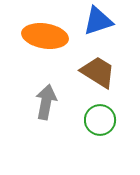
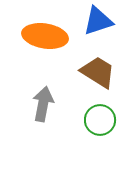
gray arrow: moved 3 px left, 2 px down
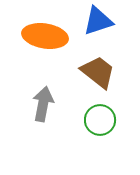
brown trapezoid: rotated 6 degrees clockwise
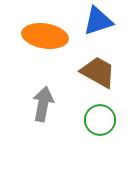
brown trapezoid: rotated 9 degrees counterclockwise
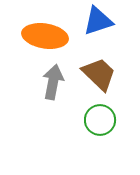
brown trapezoid: moved 1 px right, 2 px down; rotated 15 degrees clockwise
gray arrow: moved 10 px right, 22 px up
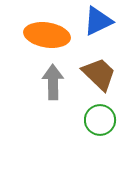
blue triangle: rotated 8 degrees counterclockwise
orange ellipse: moved 2 px right, 1 px up
gray arrow: rotated 12 degrees counterclockwise
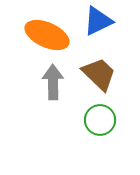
orange ellipse: rotated 15 degrees clockwise
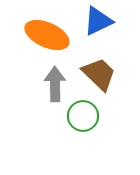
gray arrow: moved 2 px right, 2 px down
green circle: moved 17 px left, 4 px up
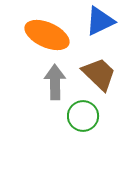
blue triangle: moved 2 px right
gray arrow: moved 2 px up
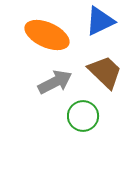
brown trapezoid: moved 6 px right, 2 px up
gray arrow: rotated 64 degrees clockwise
